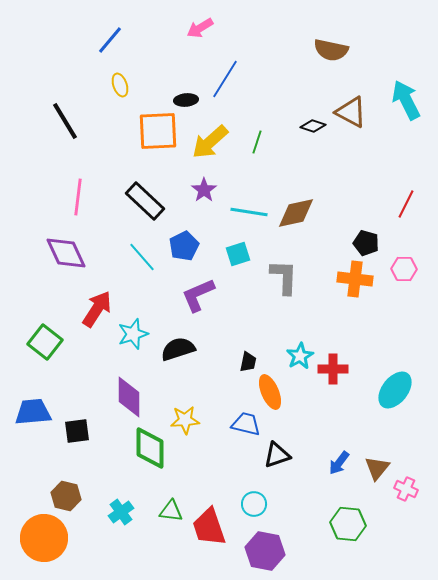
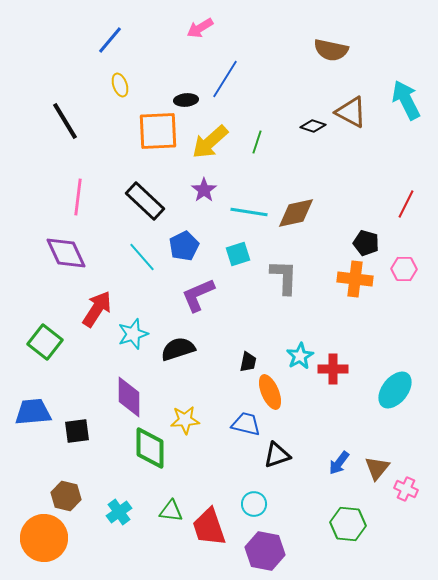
cyan cross at (121, 512): moved 2 px left
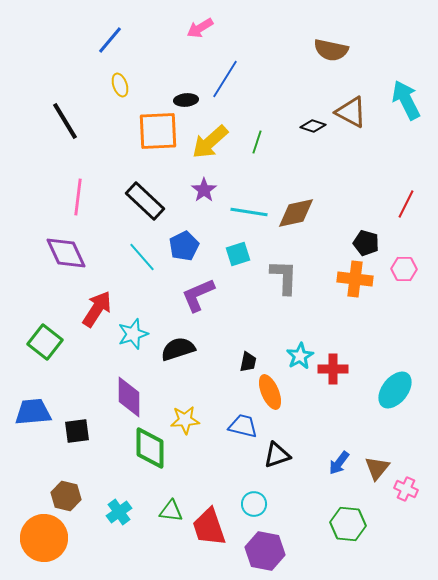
blue trapezoid at (246, 424): moved 3 px left, 2 px down
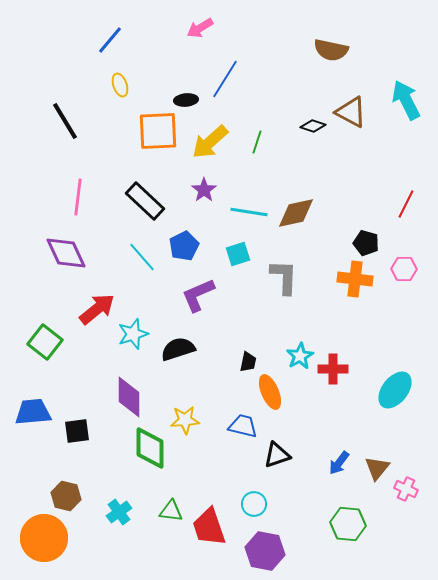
red arrow at (97, 309): rotated 18 degrees clockwise
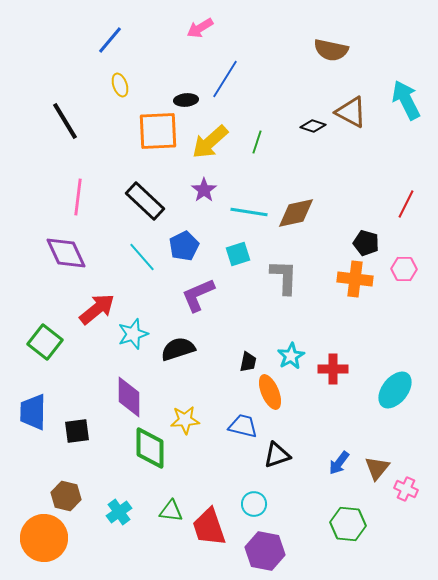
cyan star at (300, 356): moved 9 px left
blue trapezoid at (33, 412): rotated 84 degrees counterclockwise
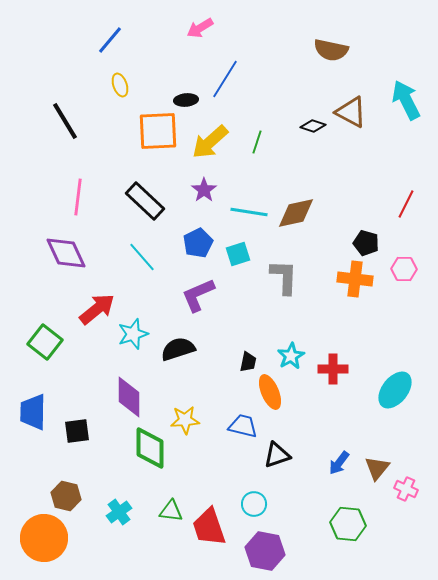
blue pentagon at (184, 246): moved 14 px right, 3 px up
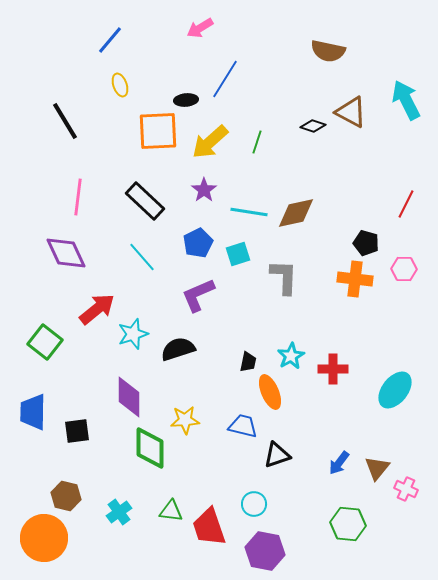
brown semicircle at (331, 50): moved 3 px left, 1 px down
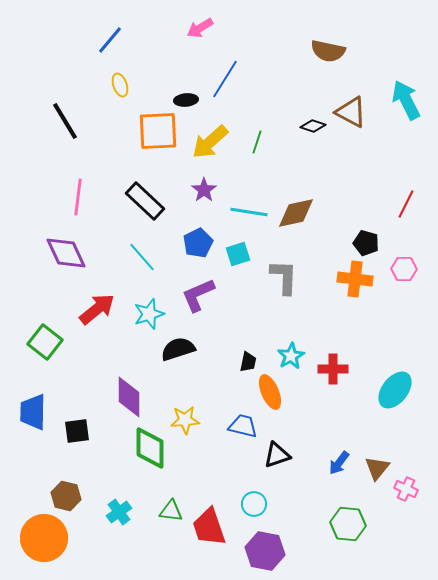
cyan star at (133, 334): moved 16 px right, 20 px up
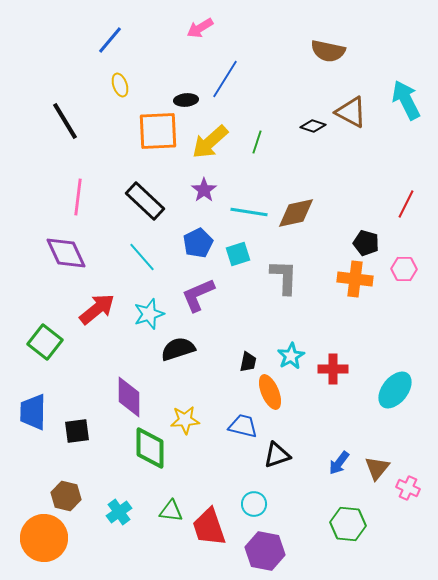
pink cross at (406, 489): moved 2 px right, 1 px up
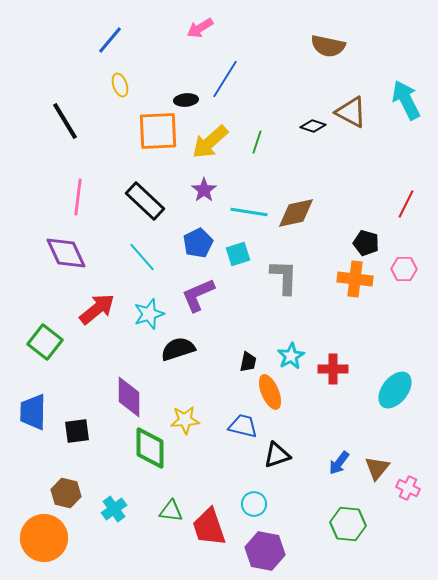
brown semicircle at (328, 51): moved 5 px up
brown hexagon at (66, 496): moved 3 px up
cyan cross at (119, 512): moved 5 px left, 3 px up
